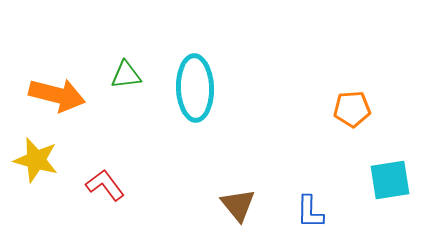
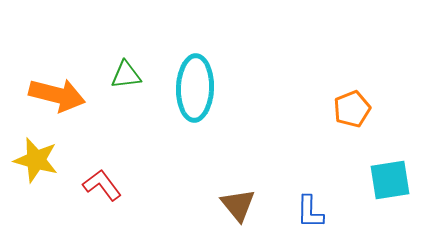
cyan ellipse: rotated 4 degrees clockwise
orange pentagon: rotated 18 degrees counterclockwise
red L-shape: moved 3 px left
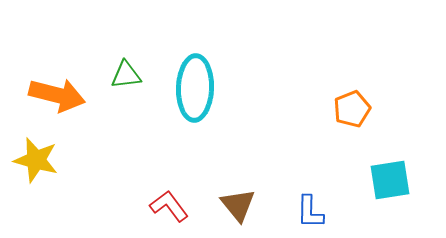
red L-shape: moved 67 px right, 21 px down
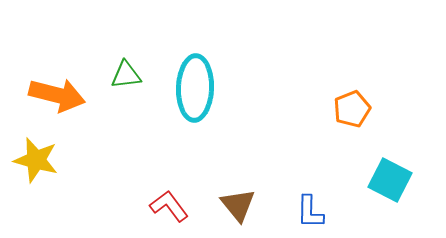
cyan square: rotated 36 degrees clockwise
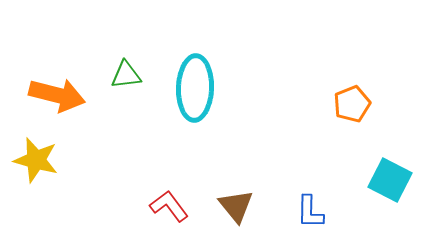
orange pentagon: moved 5 px up
brown triangle: moved 2 px left, 1 px down
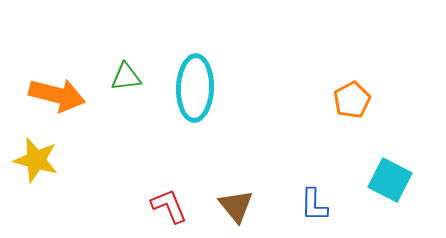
green triangle: moved 2 px down
orange pentagon: moved 4 px up; rotated 6 degrees counterclockwise
red L-shape: rotated 15 degrees clockwise
blue L-shape: moved 4 px right, 7 px up
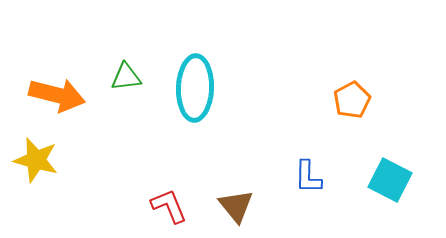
blue L-shape: moved 6 px left, 28 px up
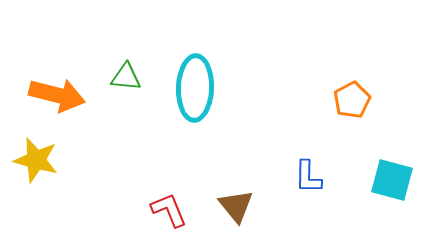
green triangle: rotated 12 degrees clockwise
cyan square: moved 2 px right; rotated 12 degrees counterclockwise
red L-shape: moved 4 px down
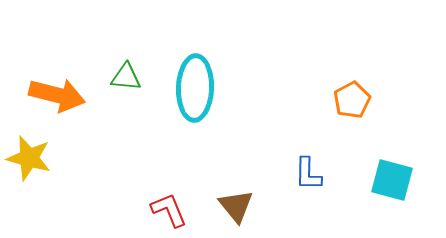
yellow star: moved 7 px left, 2 px up
blue L-shape: moved 3 px up
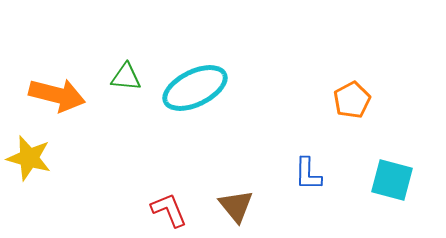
cyan ellipse: rotated 62 degrees clockwise
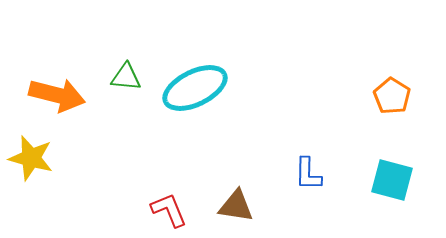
orange pentagon: moved 40 px right, 4 px up; rotated 12 degrees counterclockwise
yellow star: moved 2 px right
brown triangle: rotated 42 degrees counterclockwise
